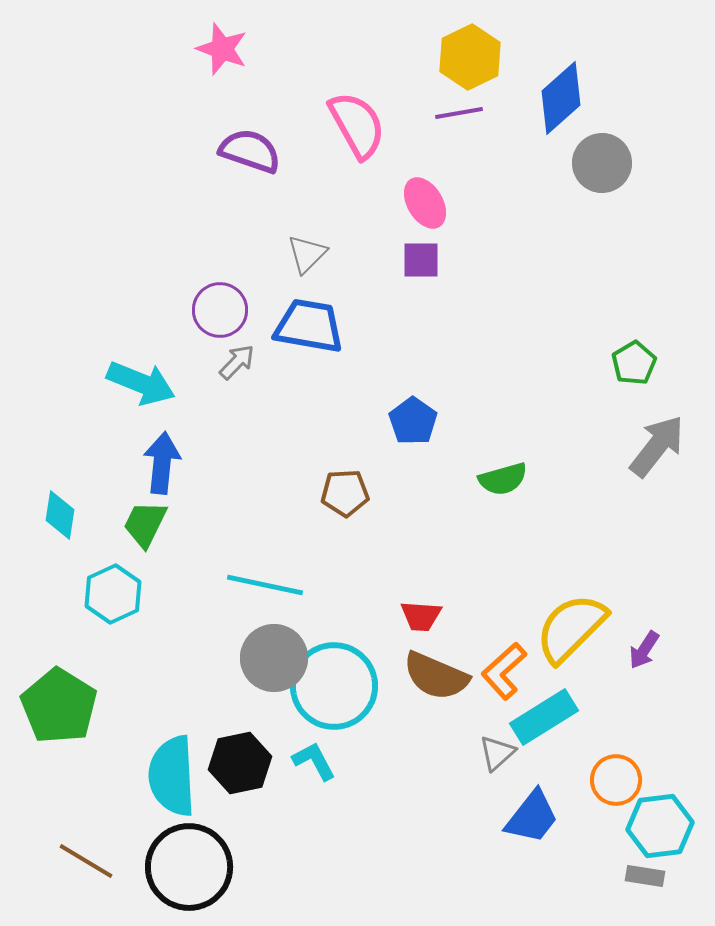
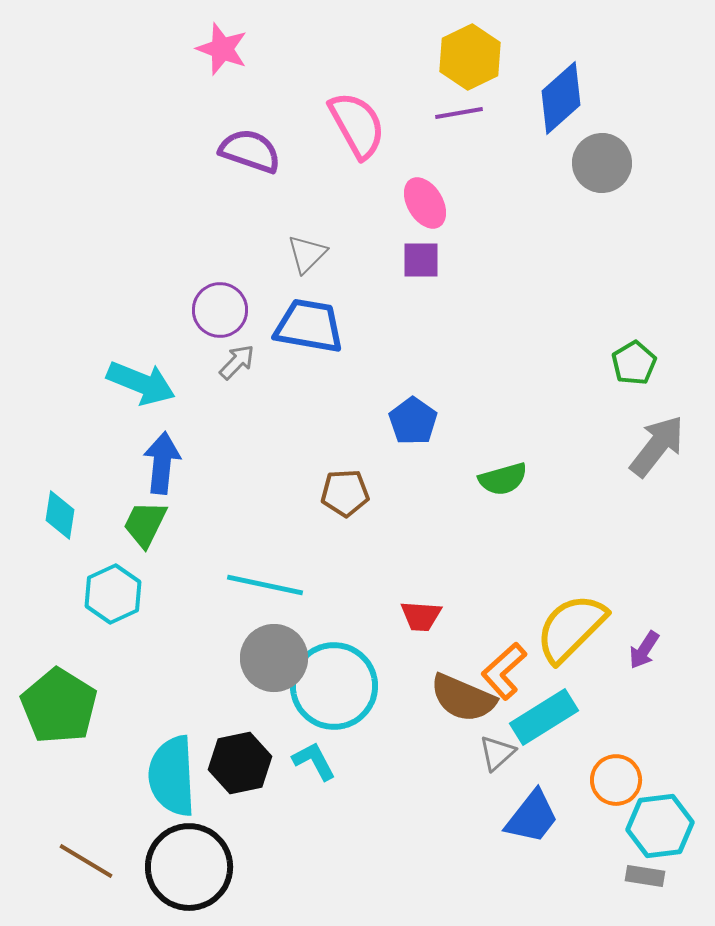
brown semicircle at (436, 676): moved 27 px right, 22 px down
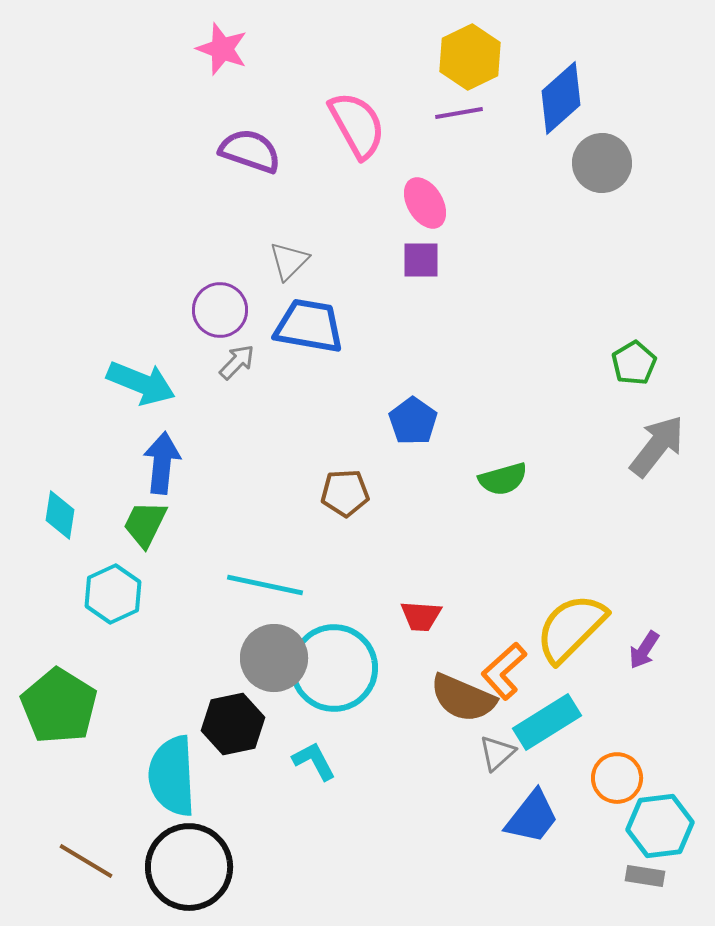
gray triangle at (307, 254): moved 18 px left, 7 px down
cyan circle at (334, 686): moved 18 px up
cyan rectangle at (544, 717): moved 3 px right, 5 px down
black hexagon at (240, 763): moved 7 px left, 39 px up
orange circle at (616, 780): moved 1 px right, 2 px up
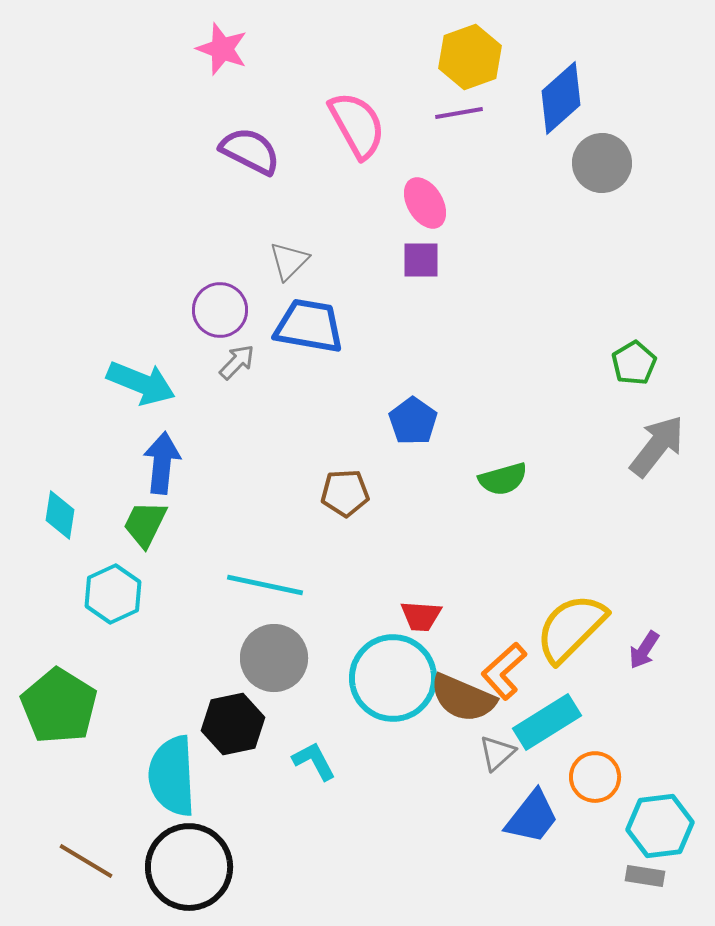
yellow hexagon at (470, 57): rotated 6 degrees clockwise
purple semicircle at (250, 151): rotated 8 degrees clockwise
cyan circle at (334, 668): moved 59 px right, 10 px down
orange circle at (617, 778): moved 22 px left, 1 px up
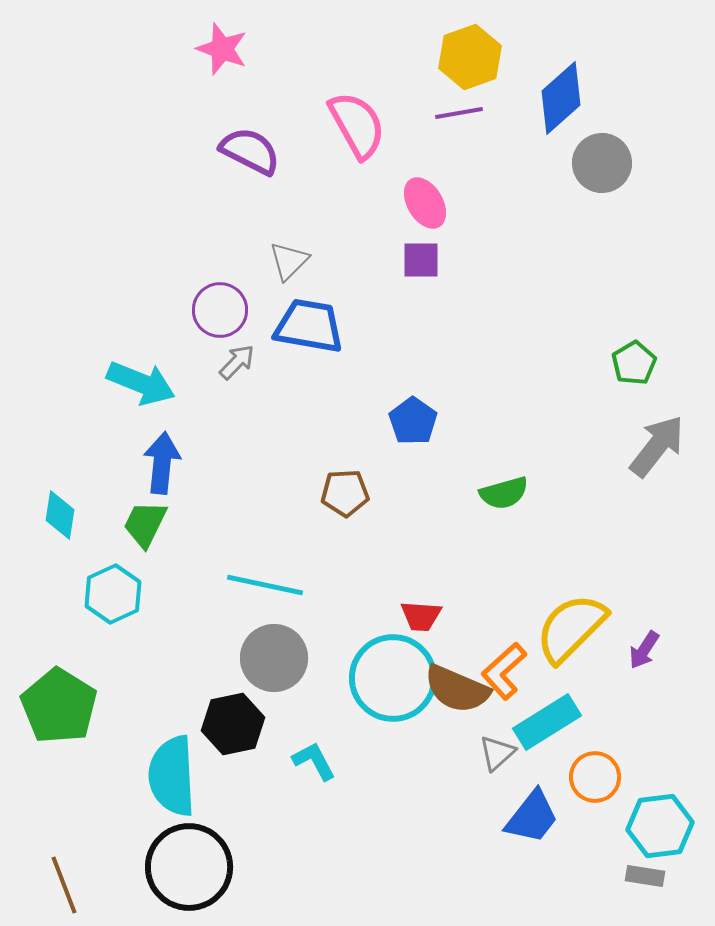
green semicircle at (503, 479): moved 1 px right, 14 px down
brown semicircle at (463, 698): moved 6 px left, 9 px up
brown line at (86, 861): moved 22 px left, 24 px down; rotated 38 degrees clockwise
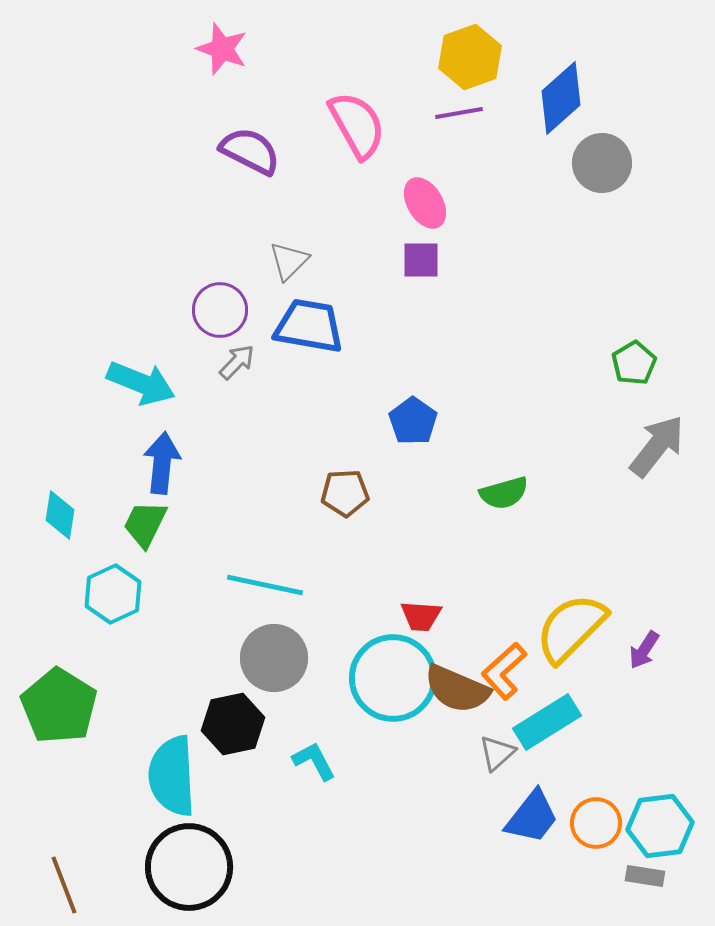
orange circle at (595, 777): moved 1 px right, 46 px down
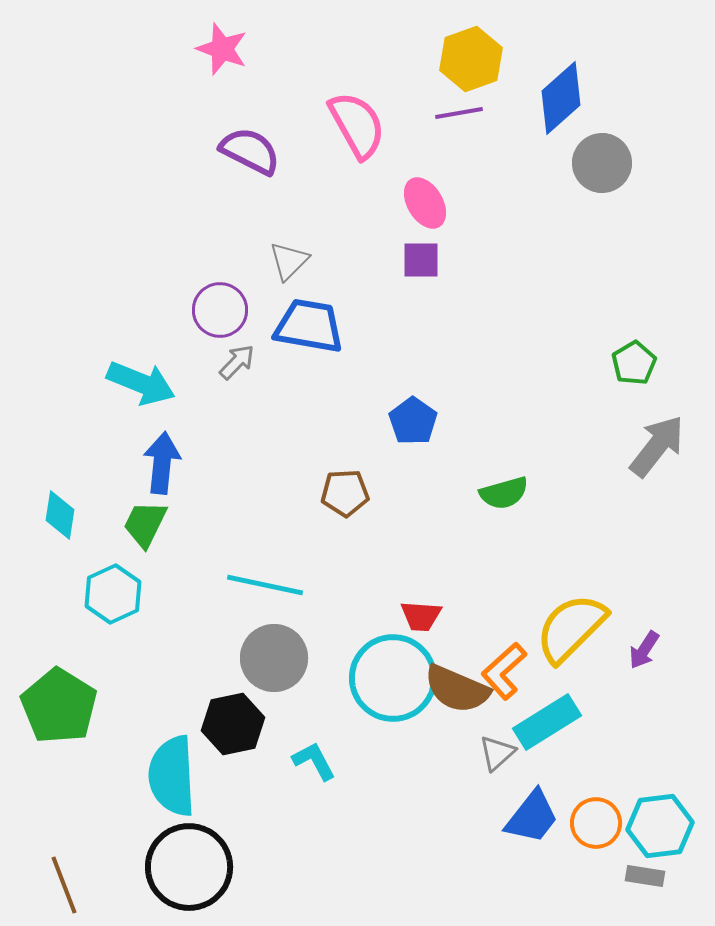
yellow hexagon at (470, 57): moved 1 px right, 2 px down
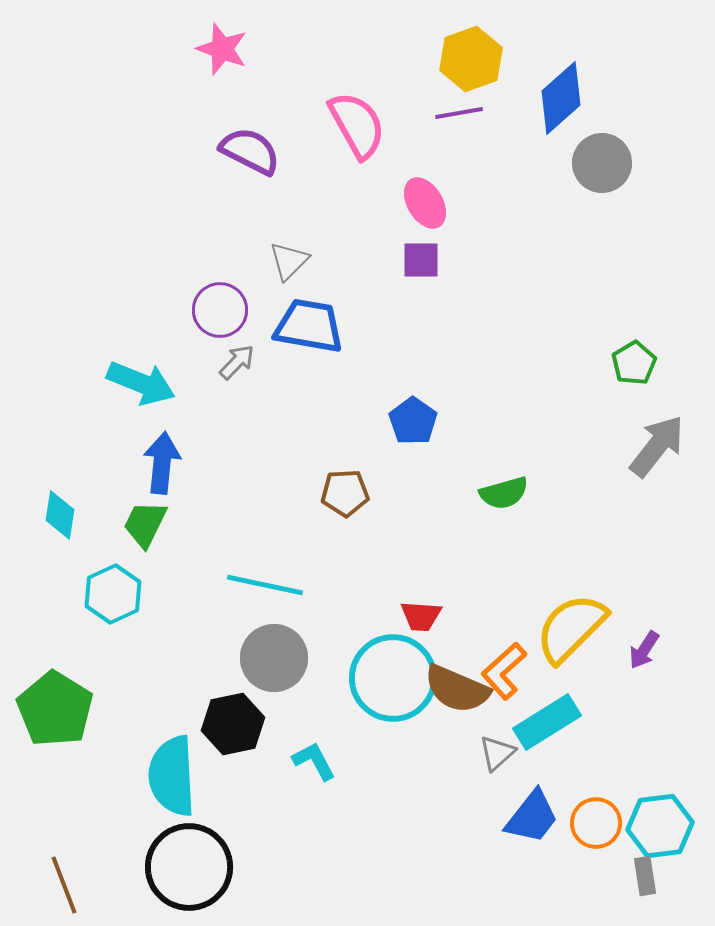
green pentagon at (59, 706): moved 4 px left, 3 px down
gray rectangle at (645, 876): rotated 72 degrees clockwise
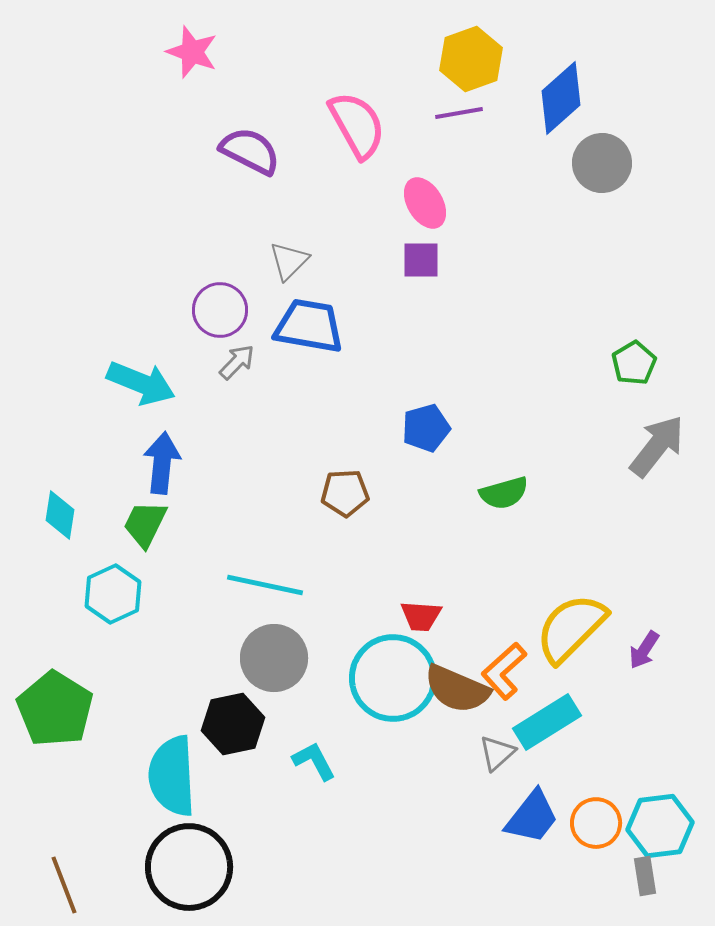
pink star at (222, 49): moved 30 px left, 3 px down
blue pentagon at (413, 421): moved 13 px right, 7 px down; rotated 21 degrees clockwise
